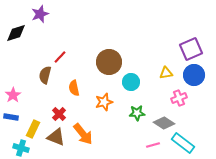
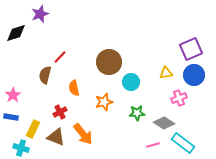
red cross: moved 1 px right, 2 px up; rotated 16 degrees clockwise
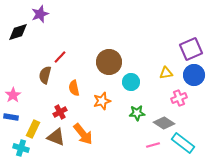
black diamond: moved 2 px right, 1 px up
orange star: moved 2 px left, 1 px up
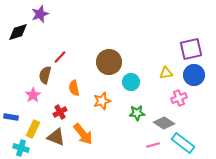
purple square: rotated 10 degrees clockwise
pink star: moved 20 px right
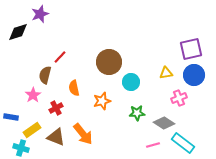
red cross: moved 4 px left, 4 px up
yellow rectangle: moved 1 px left, 1 px down; rotated 30 degrees clockwise
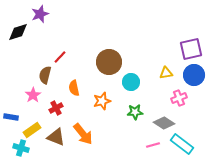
green star: moved 2 px left, 1 px up
cyan rectangle: moved 1 px left, 1 px down
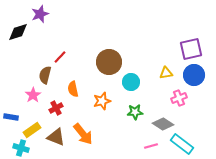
orange semicircle: moved 1 px left, 1 px down
gray diamond: moved 1 px left, 1 px down
pink line: moved 2 px left, 1 px down
